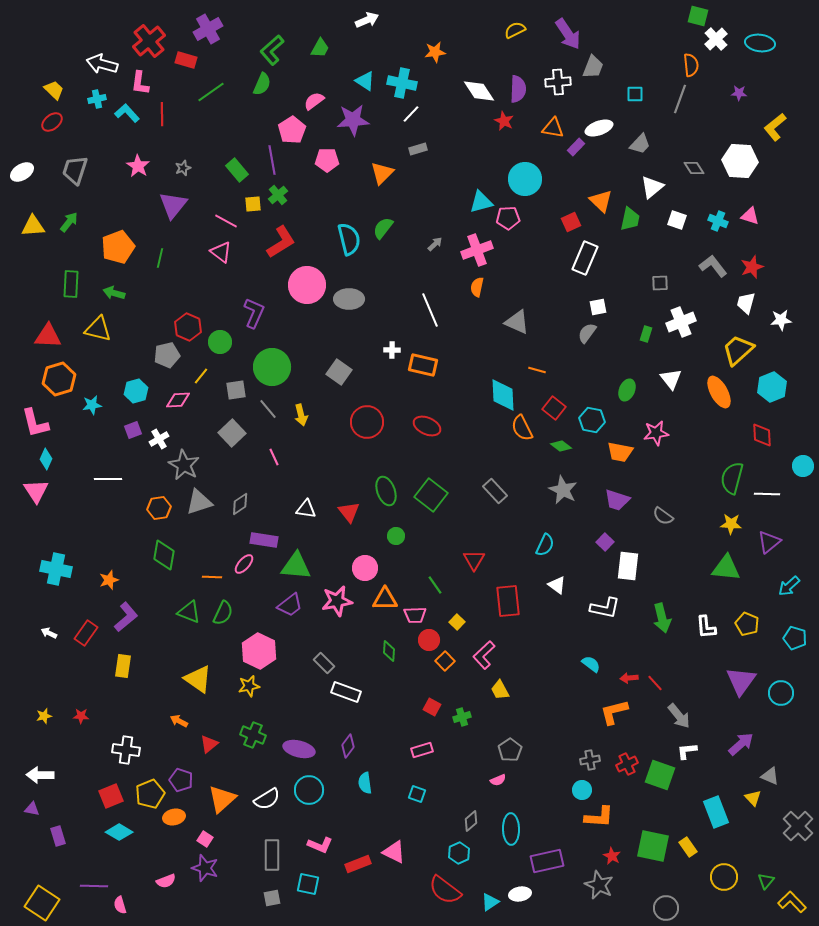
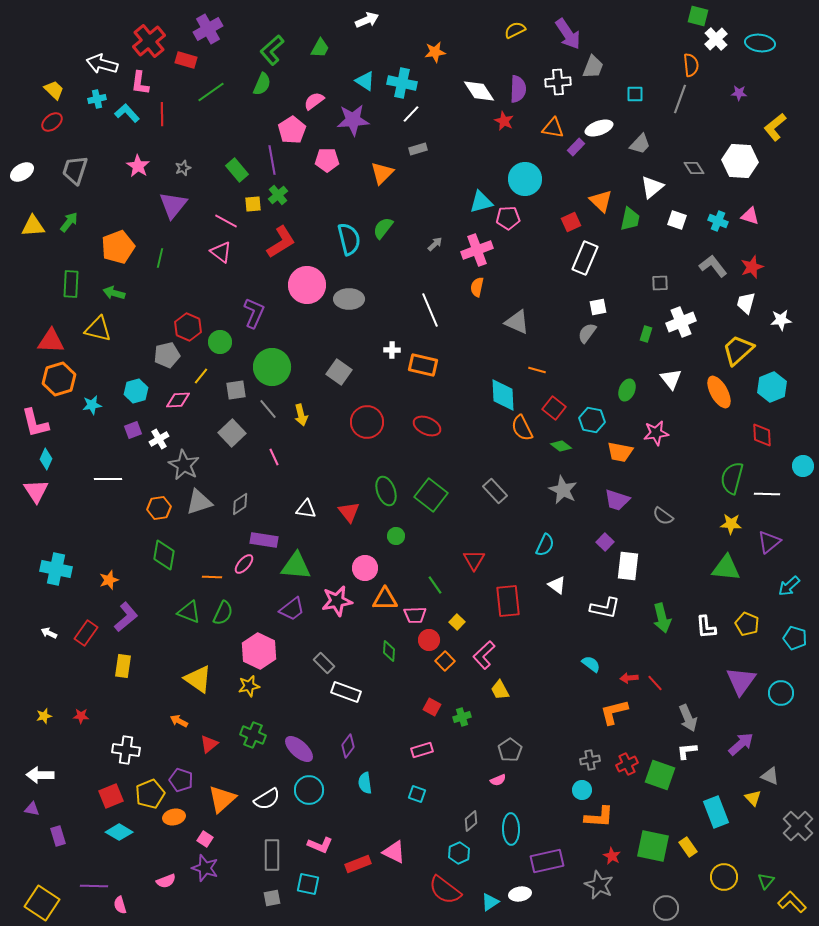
red triangle at (48, 336): moved 3 px right, 5 px down
purple trapezoid at (290, 605): moved 2 px right, 4 px down
gray arrow at (679, 716): moved 9 px right, 2 px down; rotated 16 degrees clockwise
purple ellipse at (299, 749): rotated 28 degrees clockwise
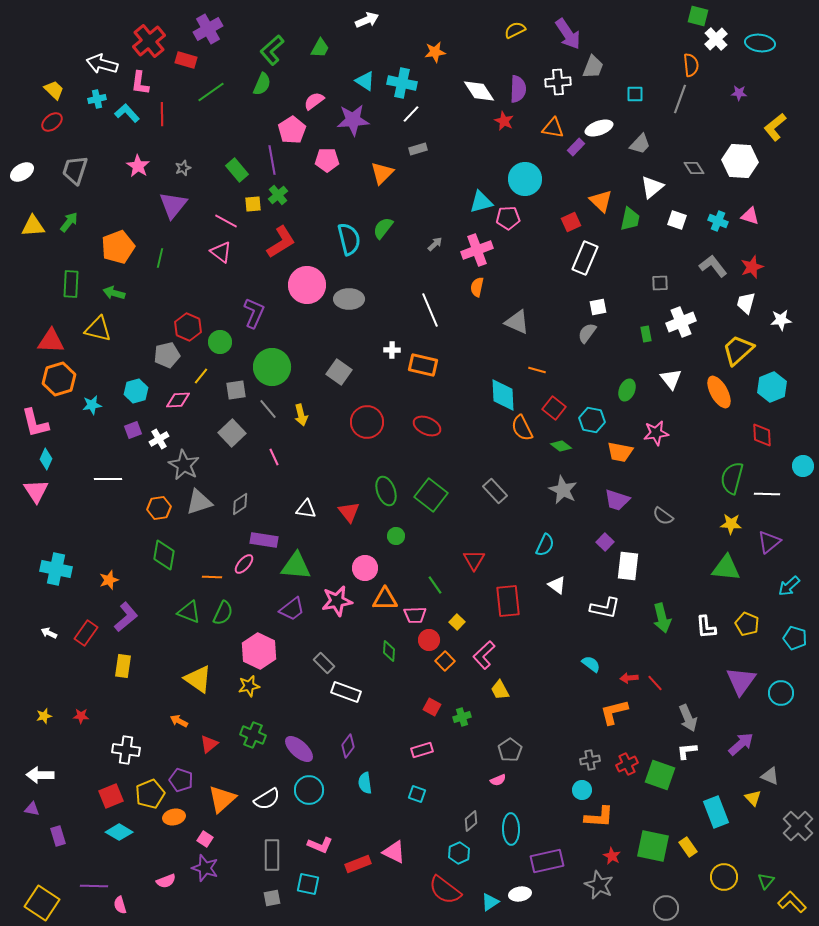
green rectangle at (646, 334): rotated 28 degrees counterclockwise
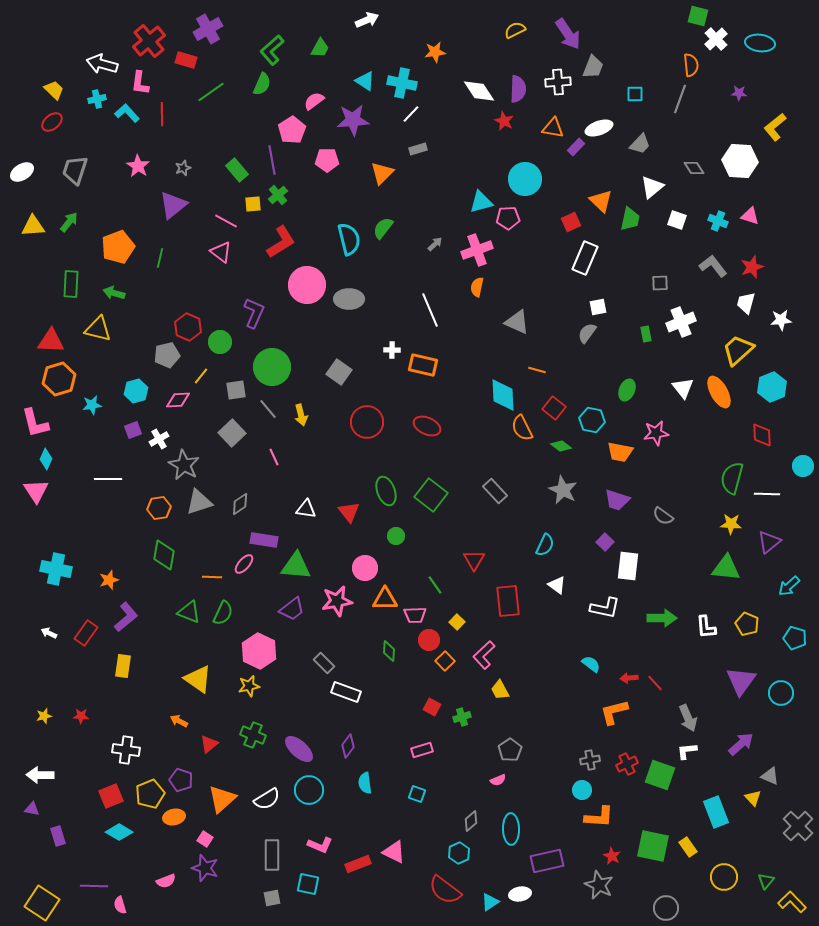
purple triangle at (173, 205): rotated 12 degrees clockwise
white triangle at (671, 379): moved 12 px right, 9 px down
green arrow at (662, 618): rotated 76 degrees counterclockwise
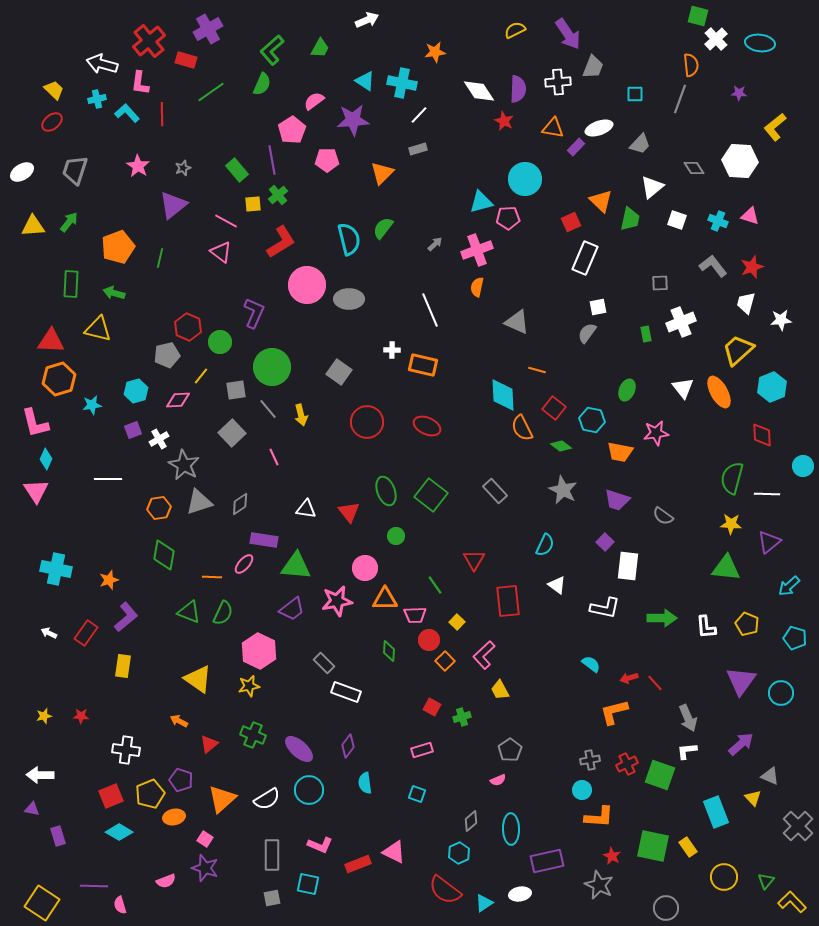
white line at (411, 114): moved 8 px right, 1 px down
red arrow at (629, 678): rotated 12 degrees counterclockwise
cyan triangle at (490, 902): moved 6 px left, 1 px down
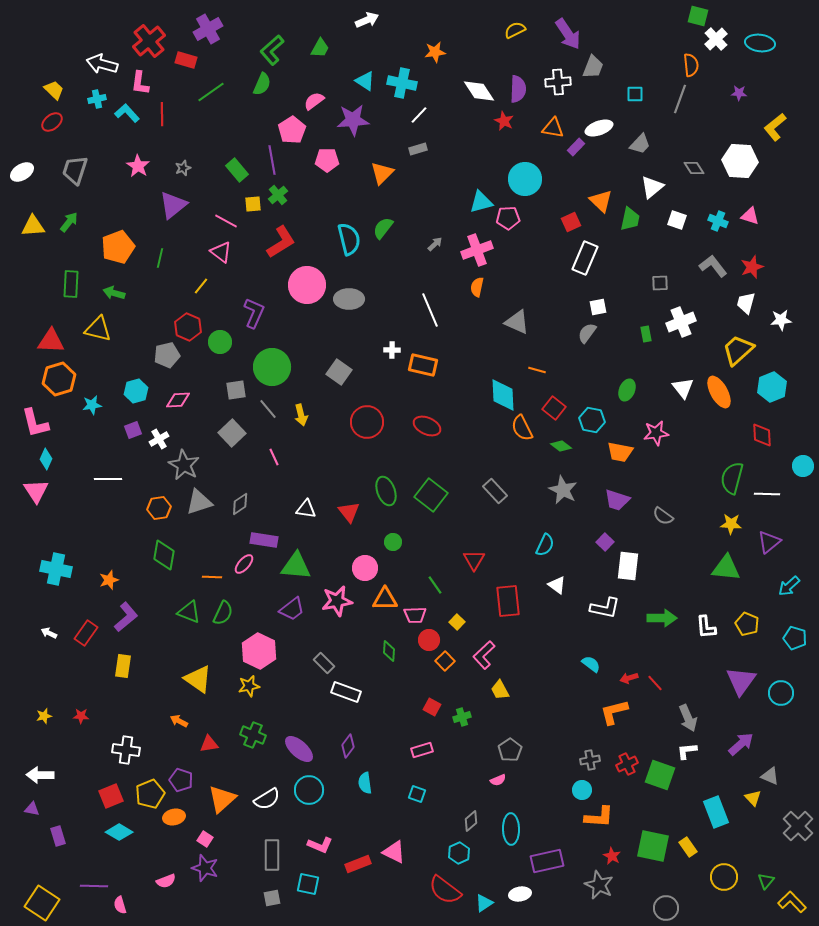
yellow line at (201, 376): moved 90 px up
green circle at (396, 536): moved 3 px left, 6 px down
red triangle at (209, 744): rotated 30 degrees clockwise
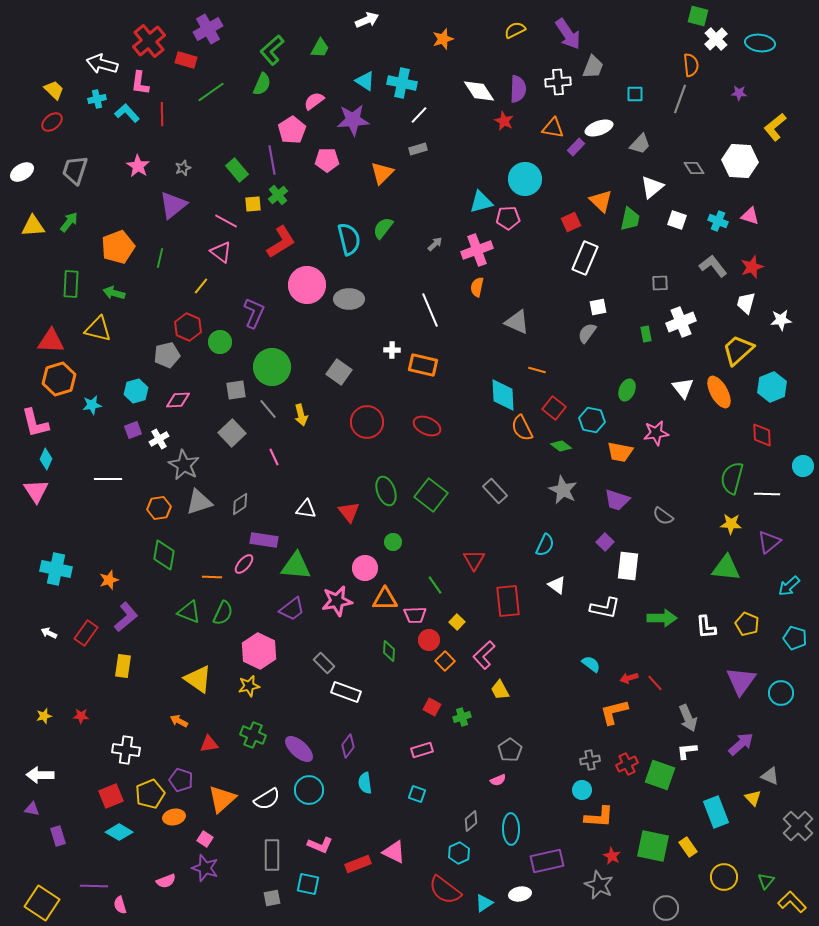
orange star at (435, 52): moved 8 px right, 13 px up; rotated 10 degrees counterclockwise
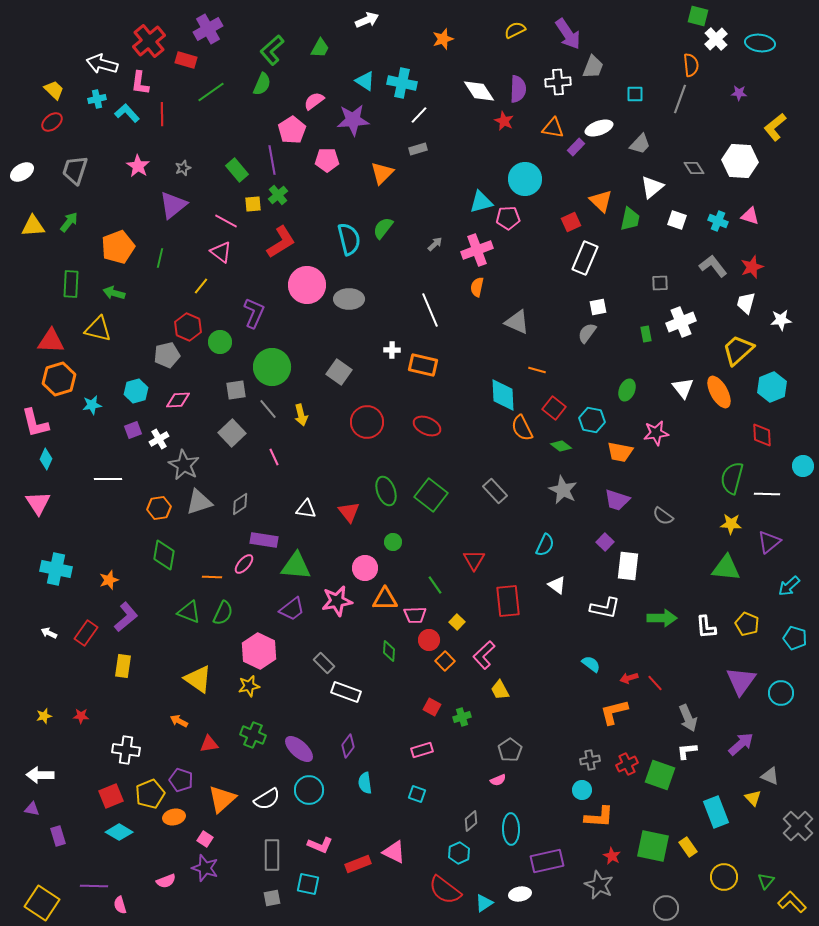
pink triangle at (36, 491): moved 2 px right, 12 px down
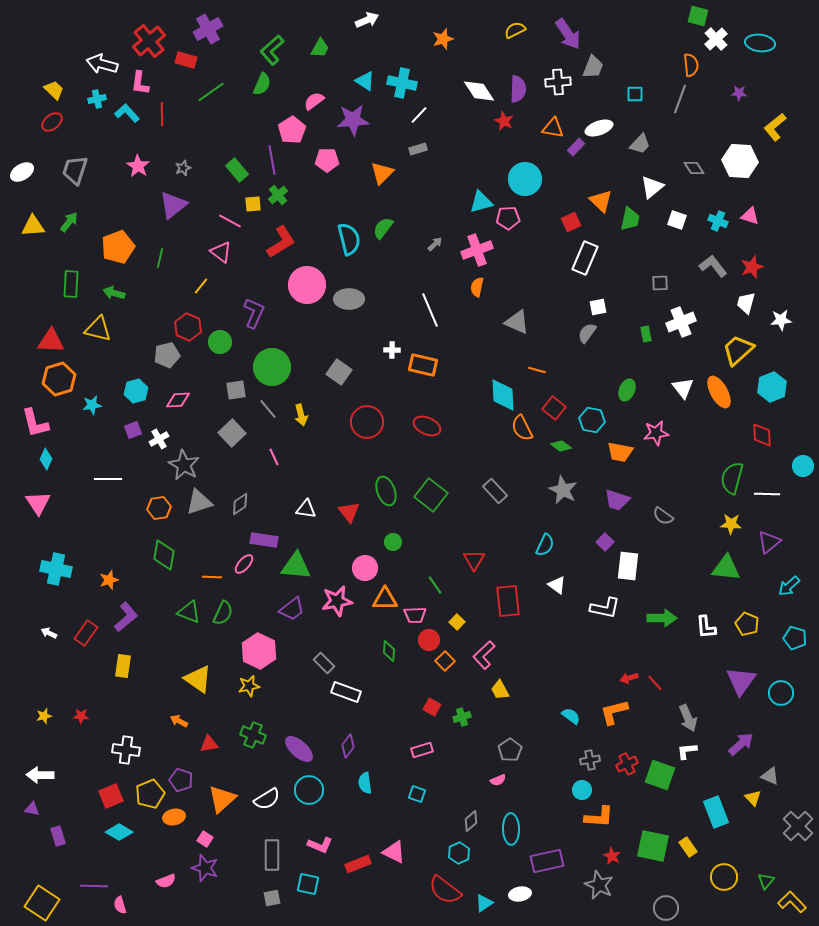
pink line at (226, 221): moved 4 px right
cyan semicircle at (591, 664): moved 20 px left, 52 px down
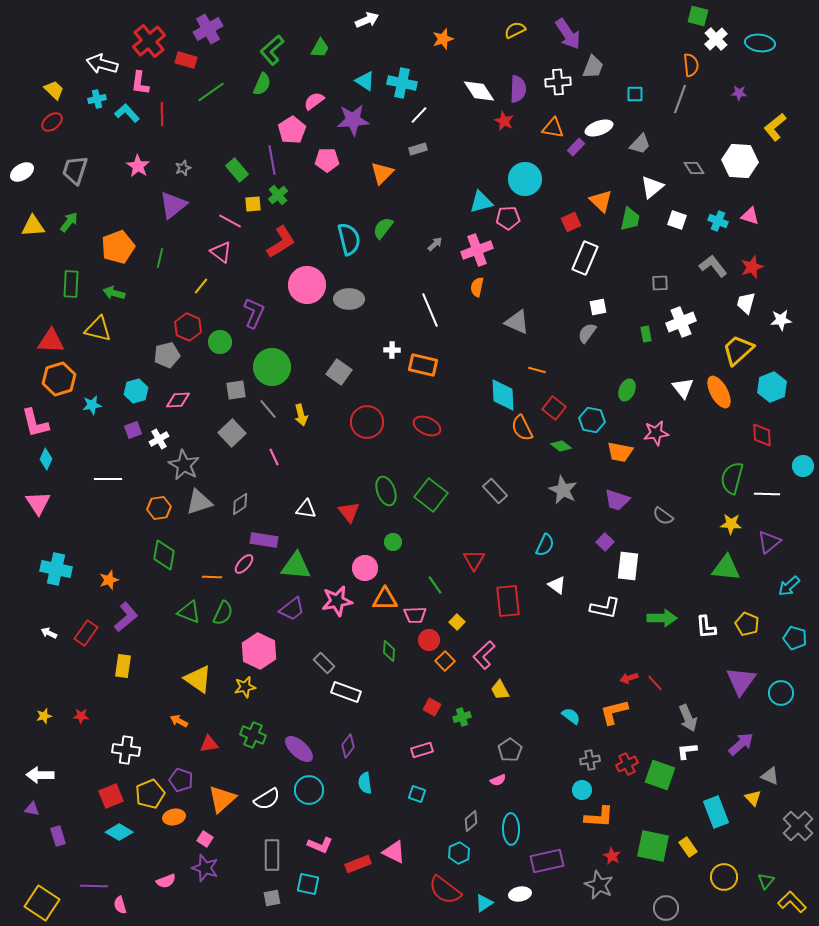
yellow star at (249, 686): moved 4 px left, 1 px down
